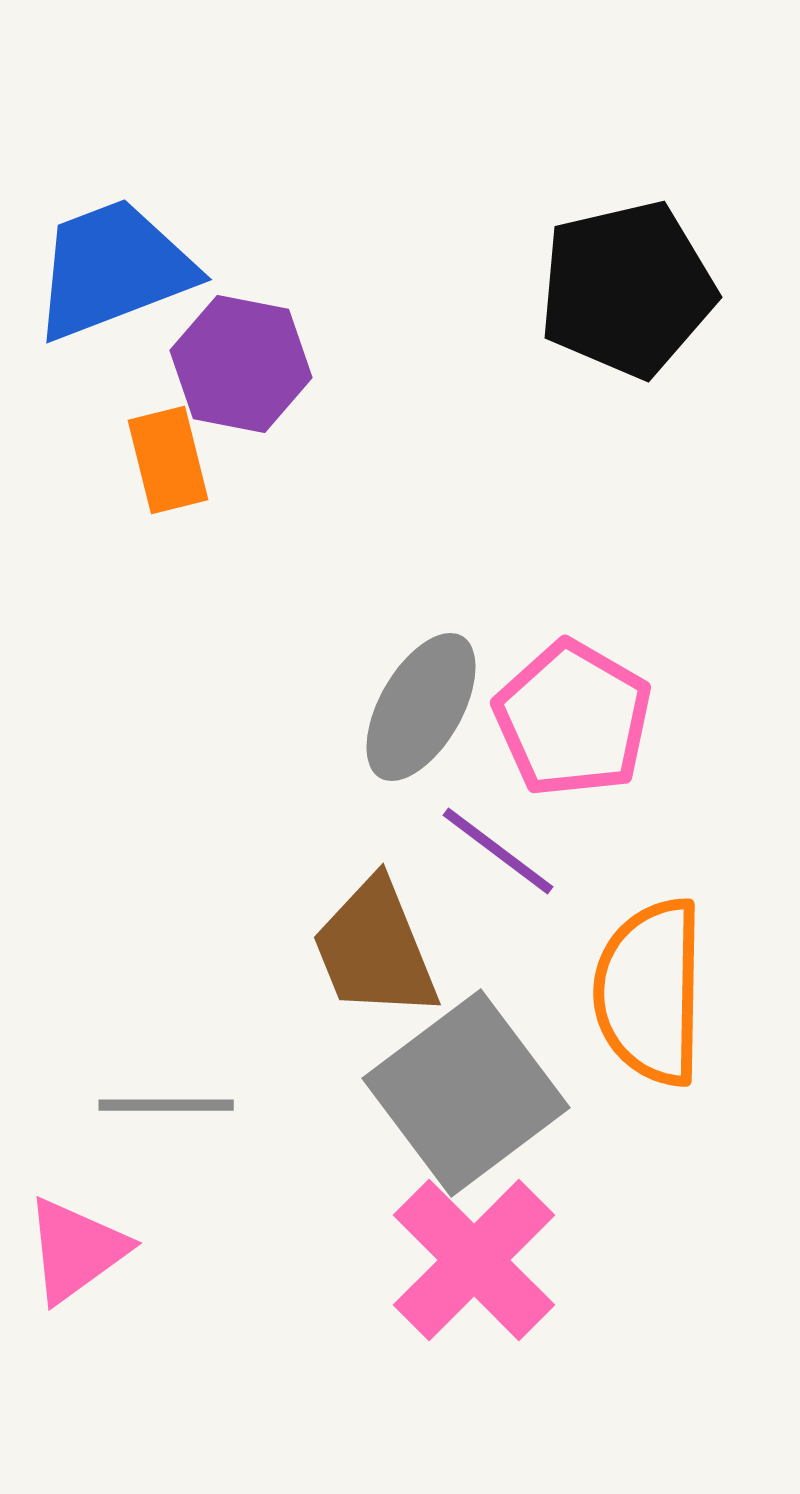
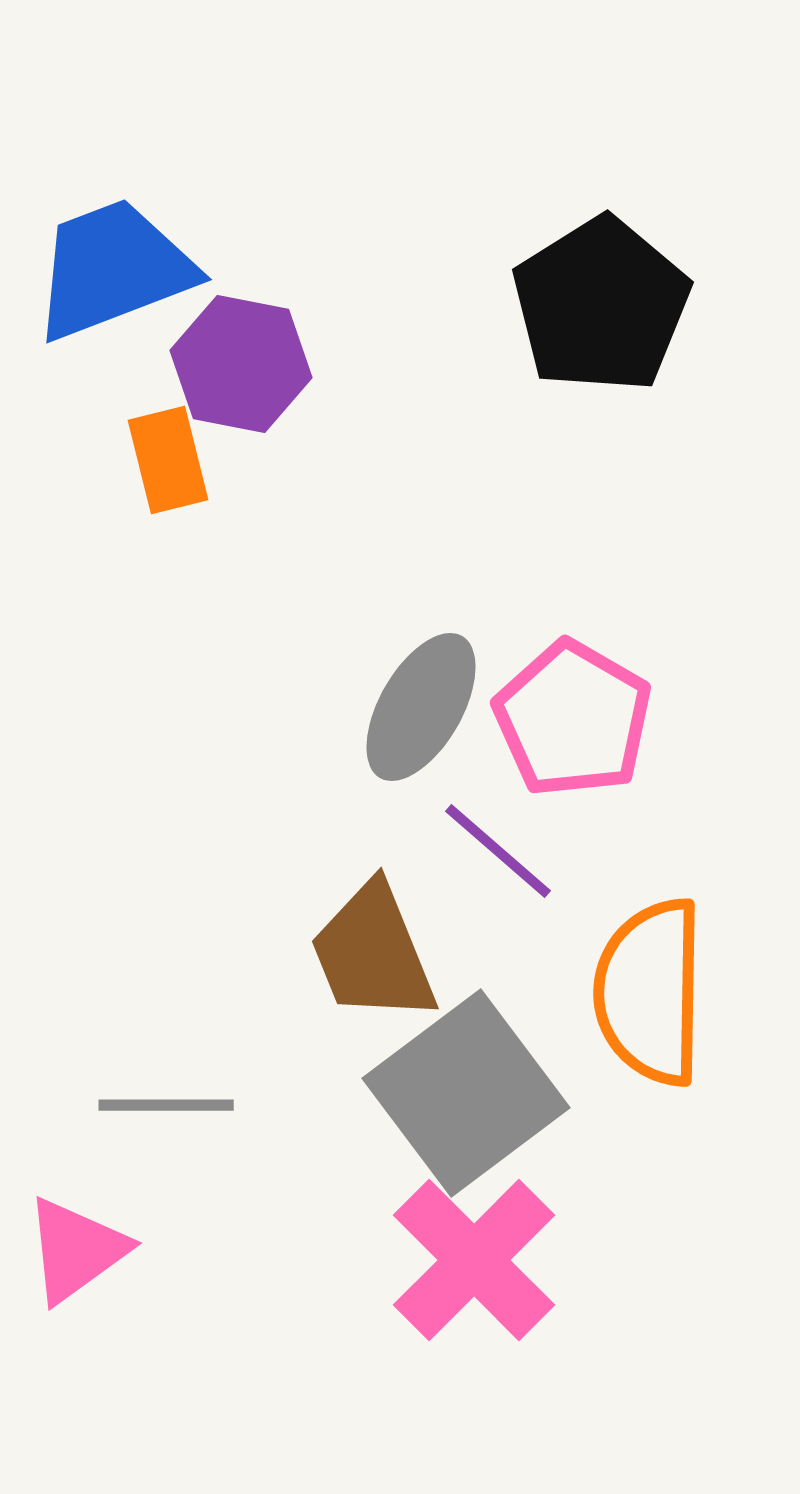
black pentagon: moved 26 px left, 16 px down; rotated 19 degrees counterclockwise
purple line: rotated 4 degrees clockwise
brown trapezoid: moved 2 px left, 4 px down
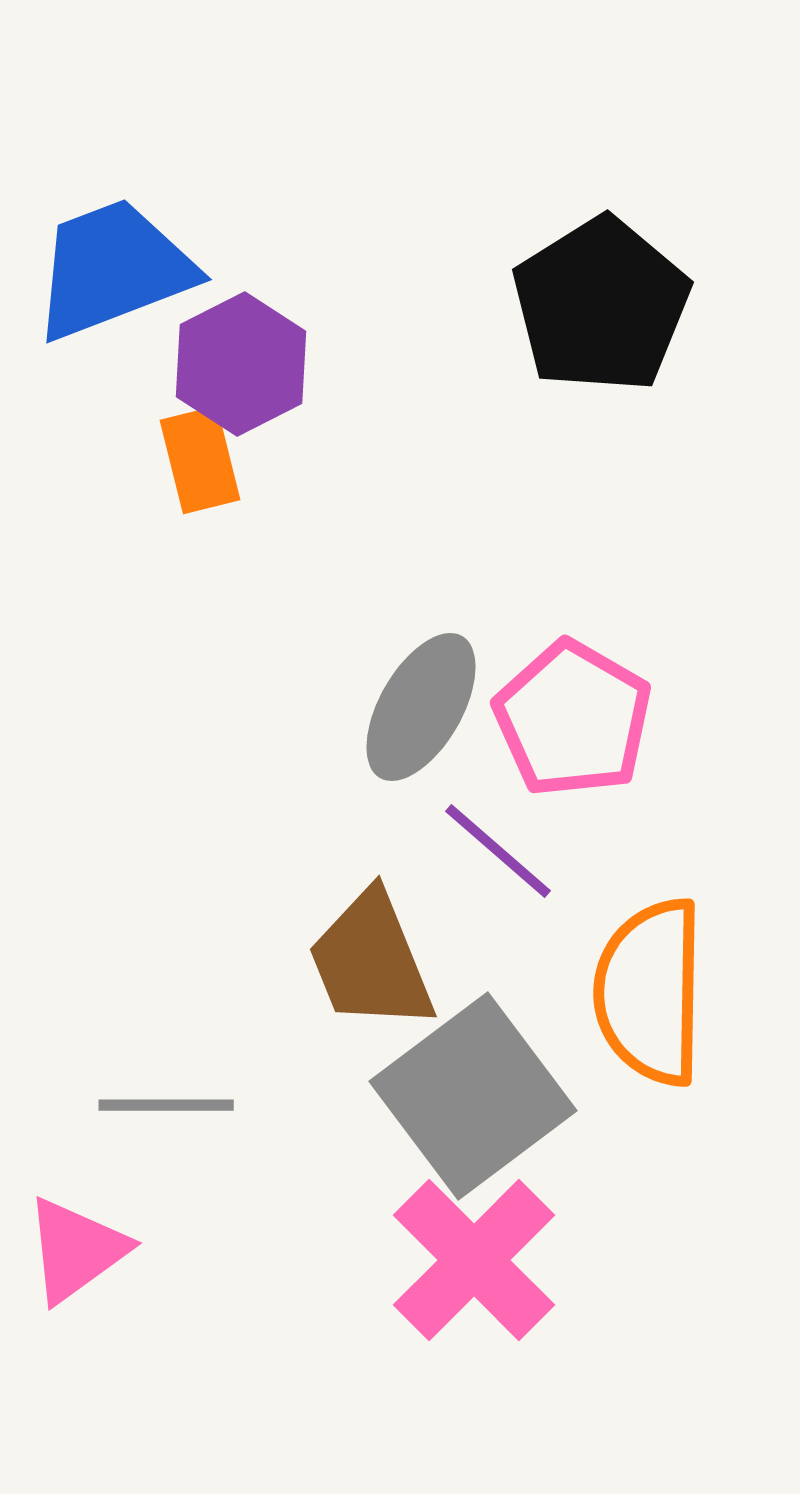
purple hexagon: rotated 22 degrees clockwise
orange rectangle: moved 32 px right
brown trapezoid: moved 2 px left, 8 px down
gray square: moved 7 px right, 3 px down
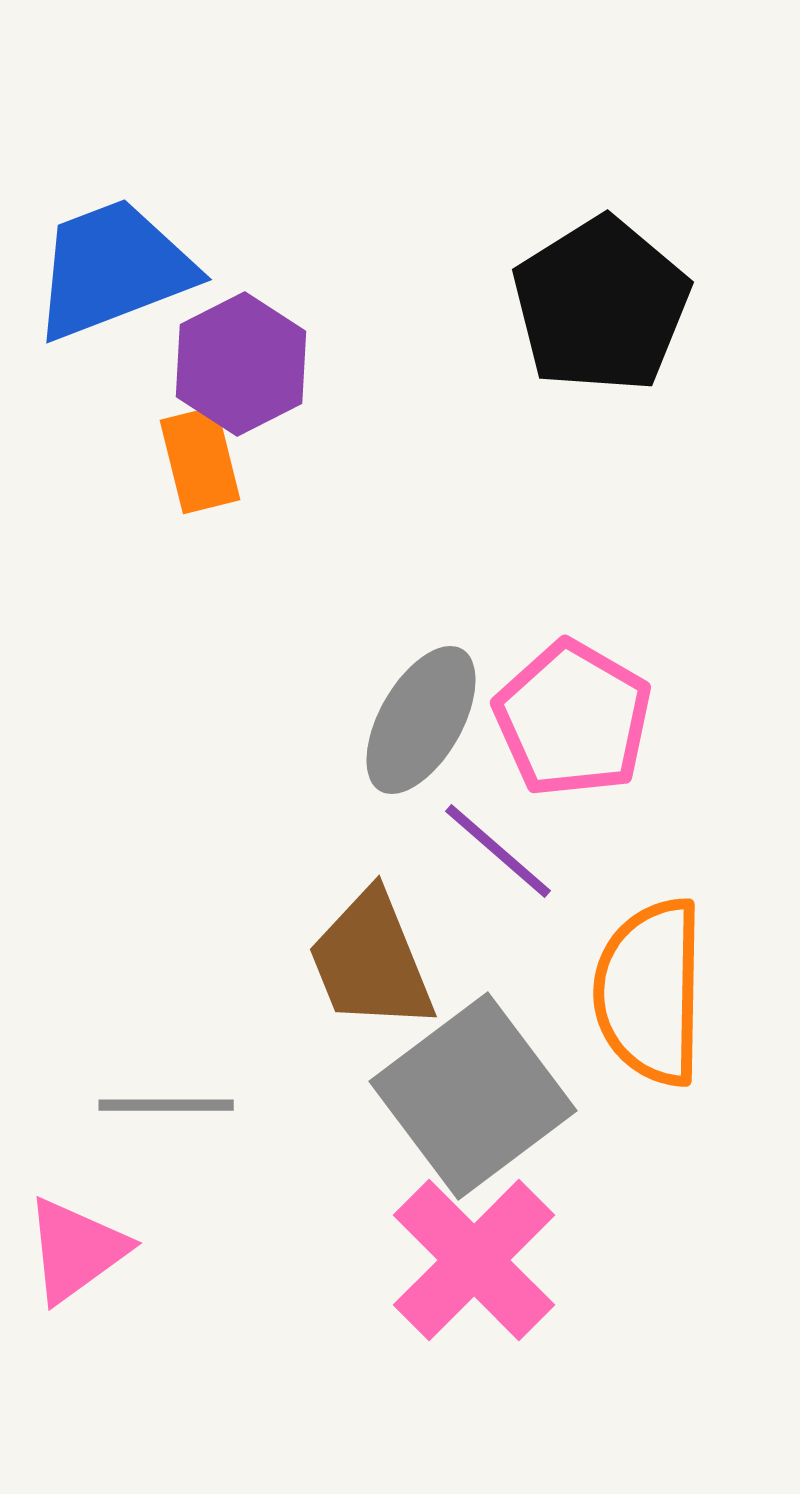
gray ellipse: moved 13 px down
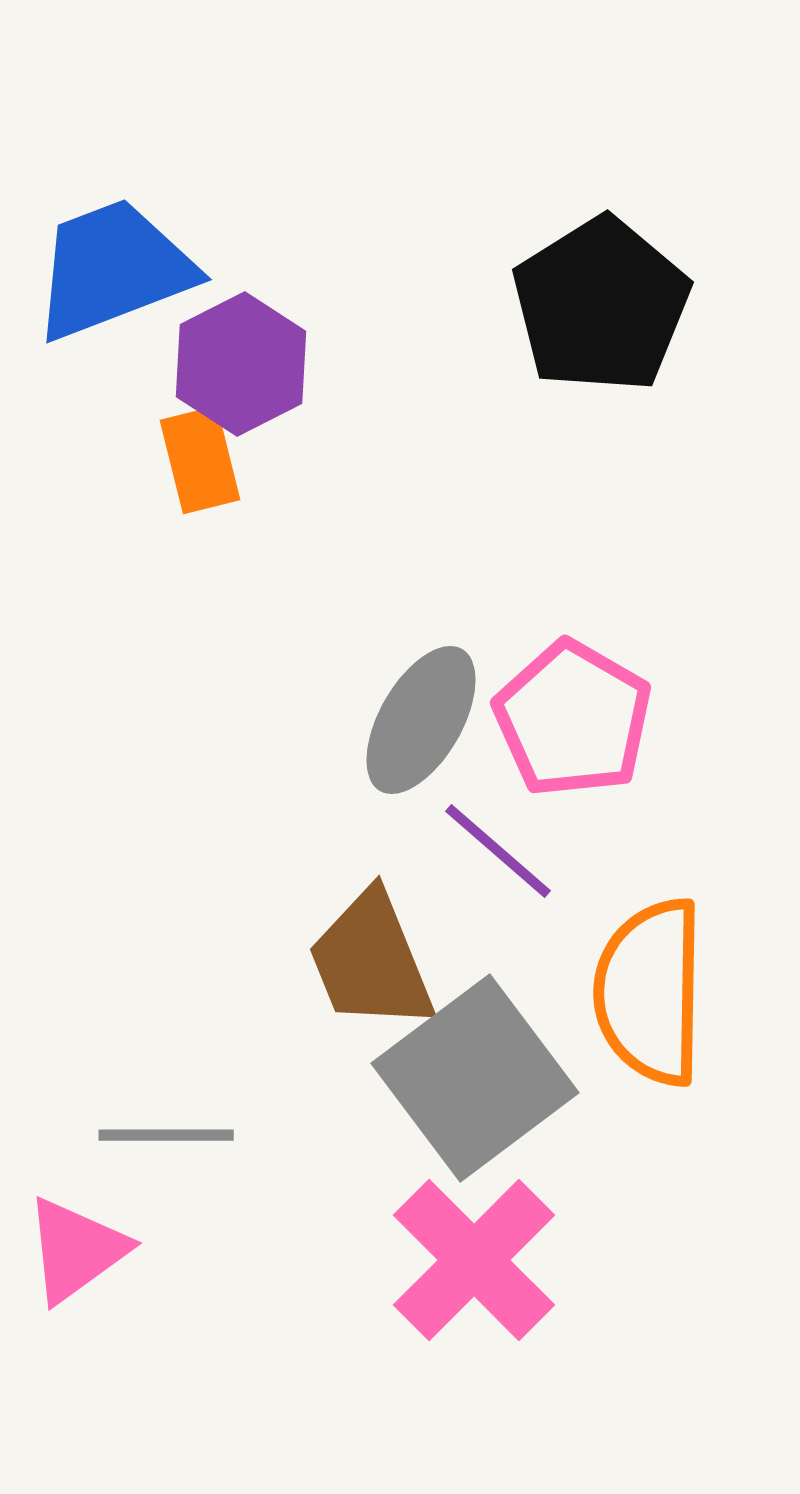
gray square: moved 2 px right, 18 px up
gray line: moved 30 px down
